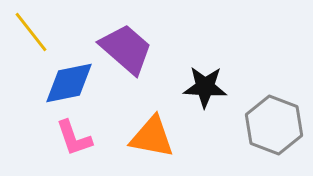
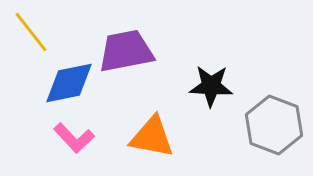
purple trapezoid: moved 2 px down; rotated 52 degrees counterclockwise
black star: moved 6 px right, 1 px up
pink L-shape: rotated 24 degrees counterclockwise
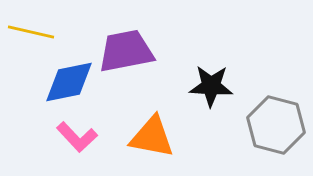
yellow line: rotated 39 degrees counterclockwise
blue diamond: moved 1 px up
gray hexagon: moved 2 px right; rotated 6 degrees counterclockwise
pink L-shape: moved 3 px right, 1 px up
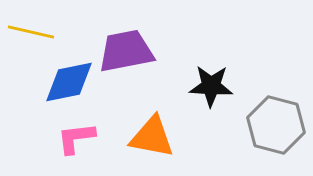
pink L-shape: moved 1 px left, 1 px down; rotated 126 degrees clockwise
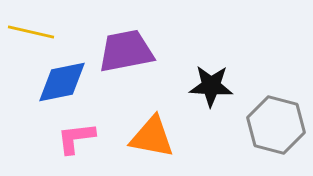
blue diamond: moved 7 px left
